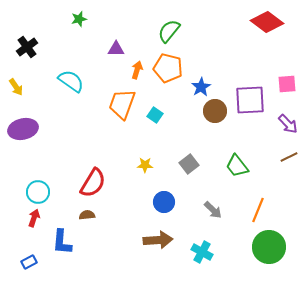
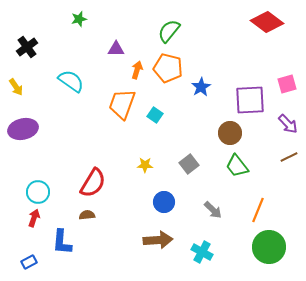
pink square: rotated 12 degrees counterclockwise
brown circle: moved 15 px right, 22 px down
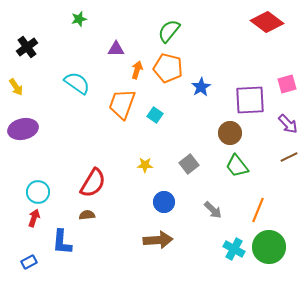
cyan semicircle: moved 6 px right, 2 px down
cyan cross: moved 32 px right, 3 px up
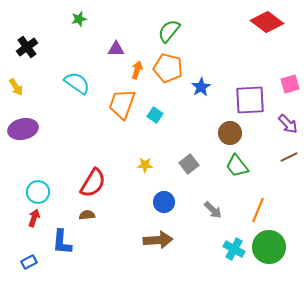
pink square: moved 3 px right
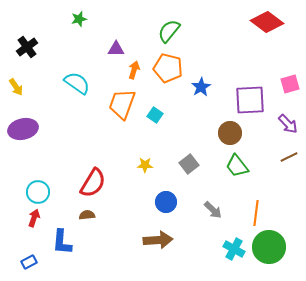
orange arrow: moved 3 px left
blue circle: moved 2 px right
orange line: moved 2 px left, 3 px down; rotated 15 degrees counterclockwise
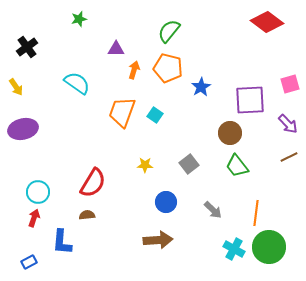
orange trapezoid: moved 8 px down
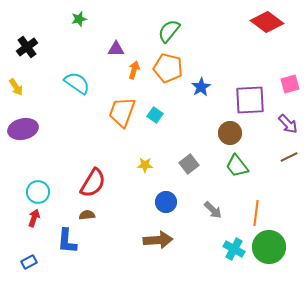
blue L-shape: moved 5 px right, 1 px up
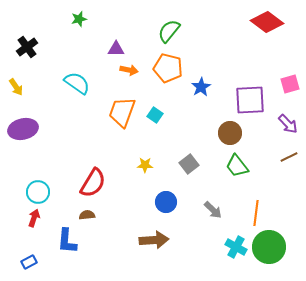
orange arrow: moved 5 px left; rotated 84 degrees clockwise
brown arrow: moved 4 px left
cyan cross: moved 2 px right, 2 px up
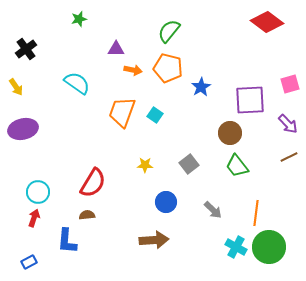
black cross: moved 1 px left, 2 px down
orange arrow: moved 4 px right
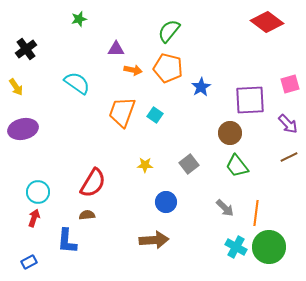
gray arrow: moved 12 px right, 2 px up
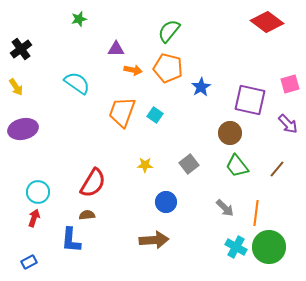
black cross: moved 5 px left
purple square: rotated 16 degrees clockwise
brown line: moved 12 px left, 12 px down; rotated 24 degrees counterclockwise
blue L-shape: moved 4 px right, 1 px up
